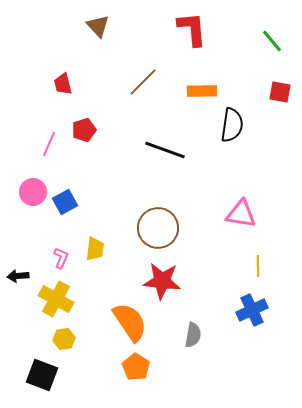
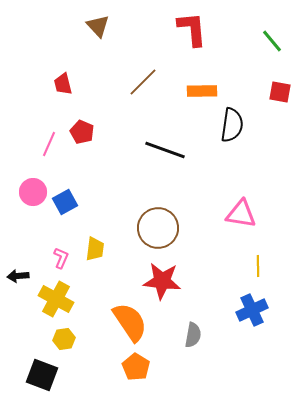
red pentagon: moved 2 px left, 2 px down; rotated 30 degrees counterclockwise
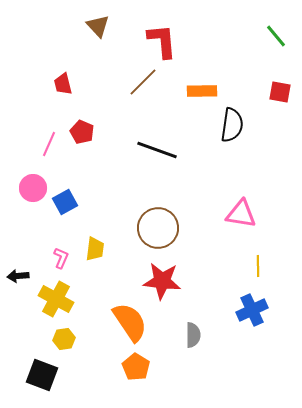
red L-shape: moved 30 px left, 12 px down
green line: moved 4 px right, 5 px up
black line: moved 8 px left
pink circle: moved 4 px up
gray semicircle: rotated 10 degrees counterclockwise
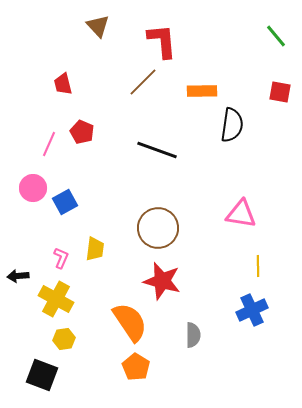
red star: rotated 9 degrees clockwise
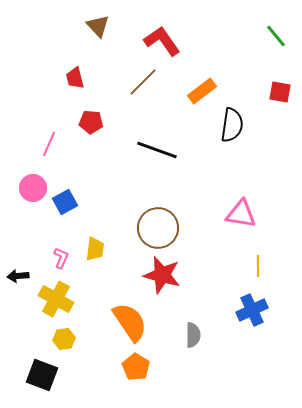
red L-shape: rotated 30 degrees counterclockwise
red trapezoid: moved 12 px right, 6 px up
orange rectangle: rotated 36 degrees counterclockwise
red pentagon: moved 9 px right, 10 px up; rotated 20 degrees counterclockwise
red star: moved 6 px up
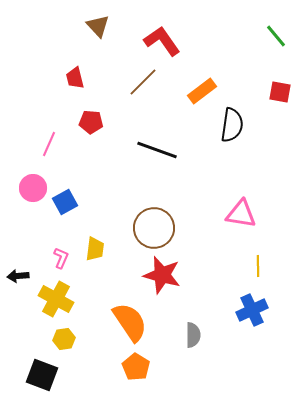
brown circle: moved 4 px left
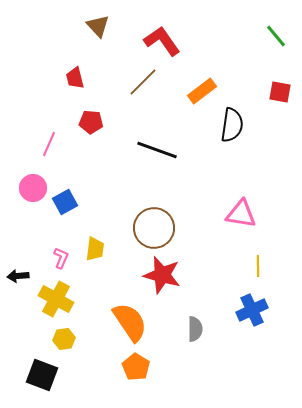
gray semicircle: moved 2 px right, 6 px up
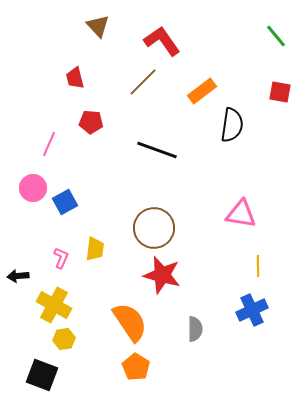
yellow cross: moved 2 px left, 6 px down
